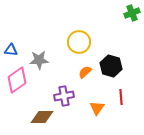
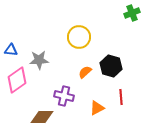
yellow circle: moved 5 px up
purple cross: rotated 24 degrees clockwise
orange triangle: rotated 28 degrees clockwise
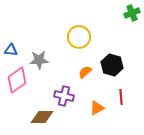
black hexagon: moved 1 px right, 1 px up
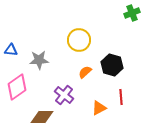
yellow circle: moved 3 px down
pink diamond: moved 7 px down
purple cross: moved 1 px up; rotated 24 degrees clockwise
orange triangle: moved 2 px right
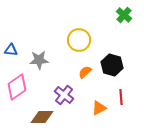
green cross: moved 8 px left, 2 px down; rotated 28 degrees counterclockwise
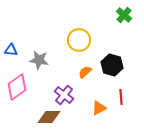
gray star: rotated 12 degrees clockwise
brown diamond: moved 7 px right
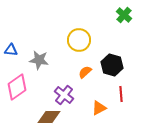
red line: moved 3 px up
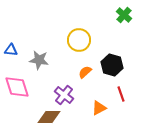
pink diamond: rotated 72 degrees counterclockwise
red line: rotated 14 degrees counterclockwise
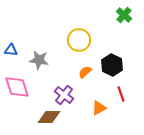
black hexagon: rotated 10 degrees clockwise
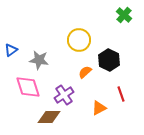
blue triangle: rotated 40 degrees counterclockwise
black hexagon: moved 3 px left, 5 px up
pink diamond: moved 11 px right
purple cross: rotated 18 degrees clockwise
